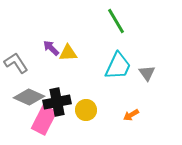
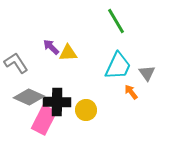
purple arrow: moved 1 px up
black cross: rotated 12 degrees clockwise
orange arrow: moved 23 px up; rotated 84 degrees clockwise
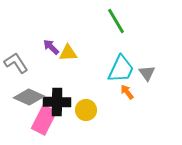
cyan trapezoid: moved 3 px right, 3 px down
orange arrow: moved 4 px left
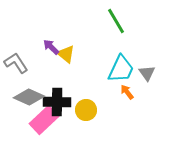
yellow triangle: moved 2 px left, 1 px down; rotated 42 degrees clockwise
pink rectangle: rotated 20 degrees clockwise
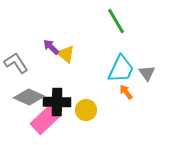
orange arrow: moved 1 px left
pink rectangle: moved 1 px right
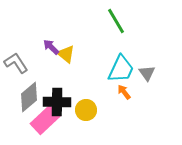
orange arrow: moved 2 px left
gray diamond: rotated 64 degrees counterclockwise
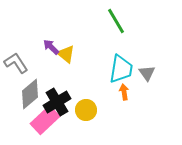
cyan trapezoid: rotated 16 degrees counterclockwise
orange arrow: rotated 28 degrees clockwise
gray diamond: moved 1 px right, 3 px up
black cross: rotated 32 degrees counterclockwise
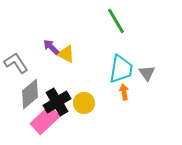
yellow triangle: rotated 12 degrees counterclockwise
yellow circle: moved 2 px left, 7 px up
